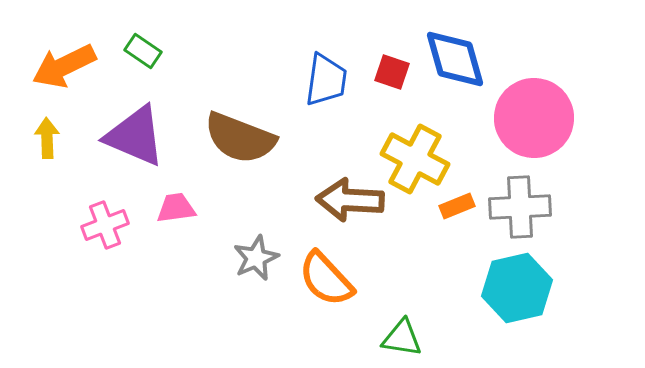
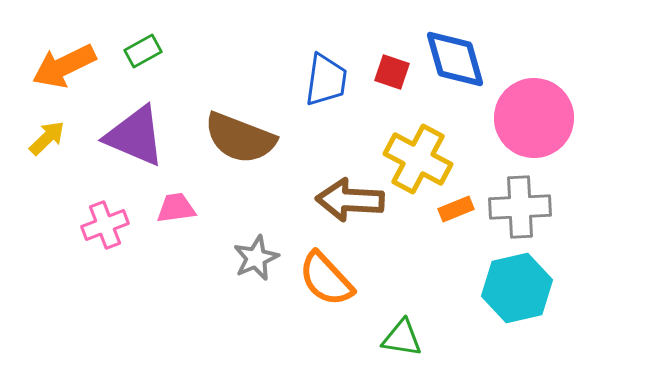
green rectangle: rotated 63 degrees counterclockwise
yellow arrow: rotated 48 degrees clockwise
yellow cross: moved 3 px right
orange rectangle: moved 1 px left, 3 px down
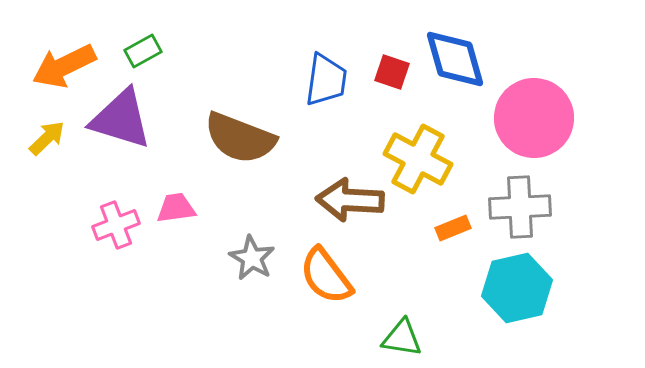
purple triangle: moved 14 px left, 17 px up; rotated 6 degrees counterclockwise
orange rectangle: moved 3 px left, 19 px down
pink cross: moved 11 px right
gray star: moved 4 px left; rotated 18 degrees counterclockwise
orange semicircle: moved 3 px up; rotated 6 degrees clockwise
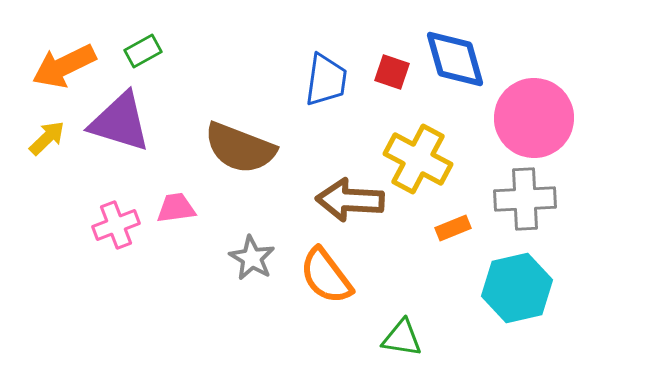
purple triangle: moved 1 px left, 3 px down
brown semicircle: moved 10 px down
gray cross: moved 5 px right, 8 px up
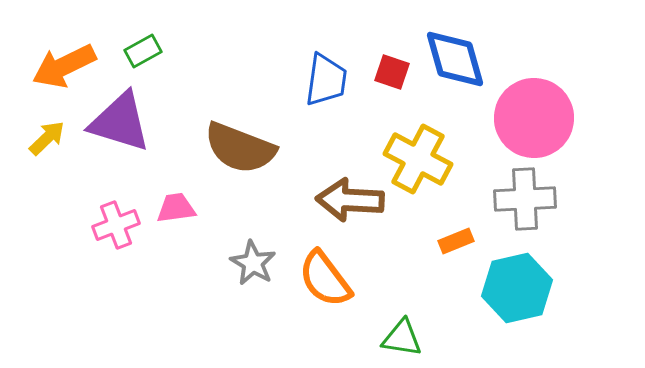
orange rectangle: moved 3 px right, 13 px down
gray star: moved 1 px right, 5 px down
orange semicircle: moved 1 px left, 3 px down
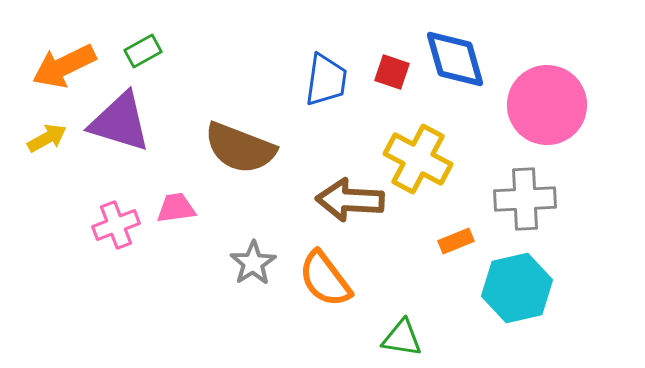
pink circle: moved 13 px right, 13 px up
yellow arrow: rotated 15 degrees clockwise
gray star: rotated 9 degrees clockwise
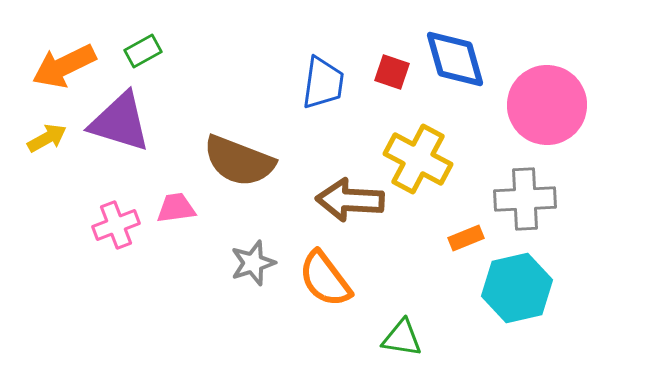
blue trapezoid: moved 3 px left, 3 px down
brown semicircle: moved 1 px left, 13 px down
orange rectangle: moved 10 px right, 3 px up
gray star: rotated 15 degrees clockwise
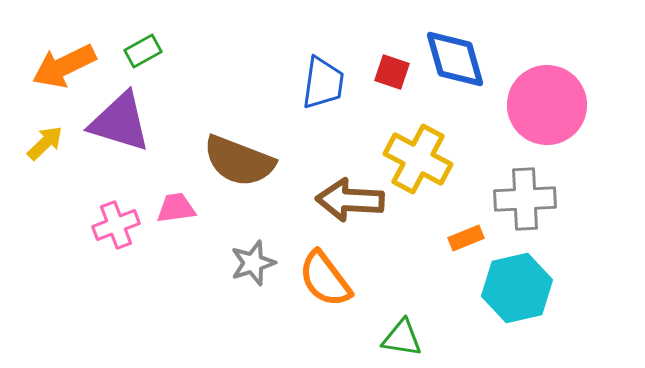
yellow arrow: moved 2 px left, 5 px down; rotated 15 degrees counterclockwise
